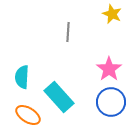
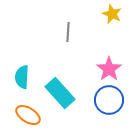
cyan rectangle: moved 1 px right, 4 px up
blue circle: moved 2 px left, 2 px up
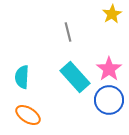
yellow star: rotated 18 degrees clockwise
gray line: rotated 18 degrees counterclockwise
cyan rectangle: moved 15 px right, 16 px up
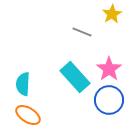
gray line: moved 14 px right; rotated 54 degrees counterclockwise
cyan semicircle: moved 1 px right, 7 px down
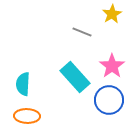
pink star: moved 3 px right, 3 px up
orange ellipse: moved 1 px left, 1 px down; rotated 30 degrees counterclockwise
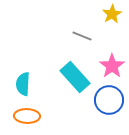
gray line: moved 4 px down
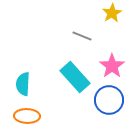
yellow star: moved 1 px up
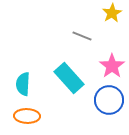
cyan rectangle: moved 6 px left, 1 px down
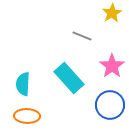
blue circle: moved 1 px right, 5 px down
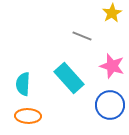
pink star: rotated 20 degrees counterclockwise
orange ellipse: moved 1 px right
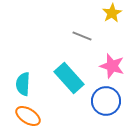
blue circle: moved 4 px left, 4 px up
orange ellipse: rotated 30 degrees clockwise
